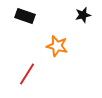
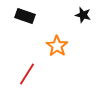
black star: rotated 28 degrees clockwise
orange star: rotated 20 degrees clockwise
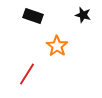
black rectangle: moved 8 px right
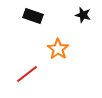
orange star: moved 1 px right, 3 px down
red line: rotated 20 degrees clockwise
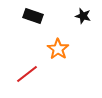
black star: moved 1 px down
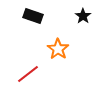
black star: rotated 21 degrees clockwise
red line: moved 1 px right
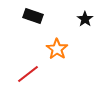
black star: moved 2 px right, 3 px down
orange star: moved 1 px left
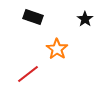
black rectangle: moved 1 px down
